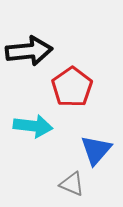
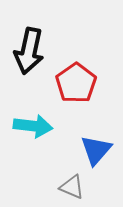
black arrow: rotated 108 degrees clockwise
red pentagon: moved 4 px right, 4 px up
gray triangle: moved 3 px down
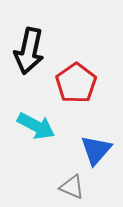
cyan arrow: moved 3 px right; rotated 21 degrees clockwise
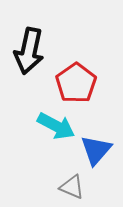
cyan arrow: moved 20 px right
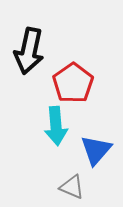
red pentagon: moved 3 px left
cyan arrow: rotated 57 degrees clockwise
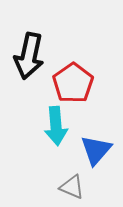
black arrow: moved 5 px down
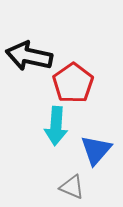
black arrow: rotated 90 degrees clockwise
cyan arrow: rotated 9 degrees clockwise
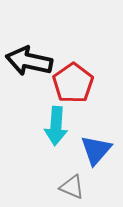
black arrow: moved 5 px down
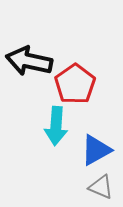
red pentagon: moved 2 px right, 1 px down
blue triangle: rotated 20 degrees clockwise
gray triangle: moved 29 px right
